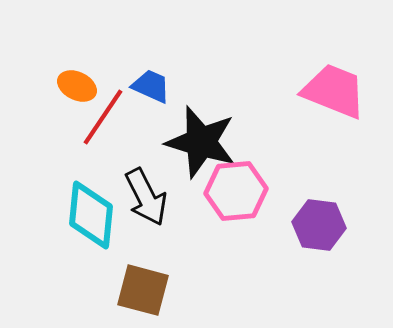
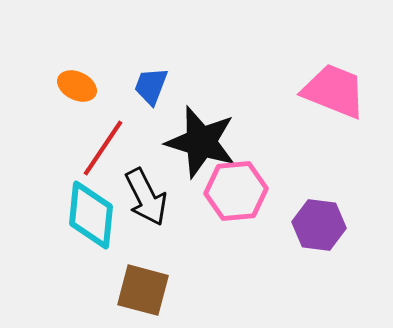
blue trapezoid: rotated 93 degrees counterclockwise
red line: moved 31 px down
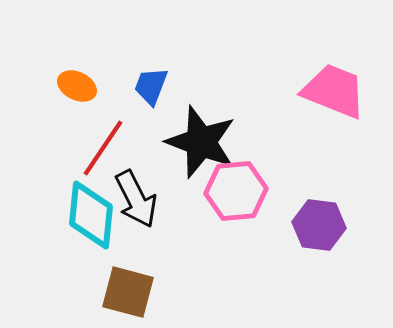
black star: rotated 4 degrees clockwise
black arrow: moved 10 px left, 2 px down
brown square: moved 15 px left, 2 px down
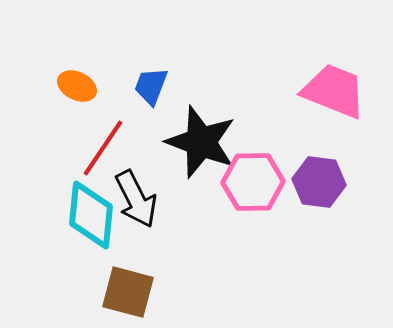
pink hexagon: moved 17 px right, 9 px up; rotated 4 degrees clockwise
purple hexagon: moved 43 px up
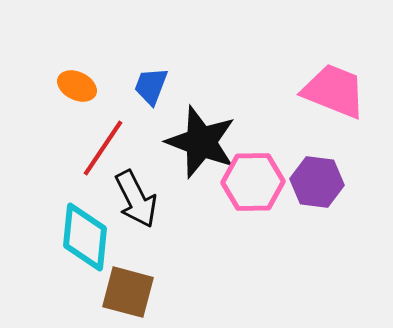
purple hexagon: moved 2 px left
cyan diamond: moved 6 px left, 22 px down
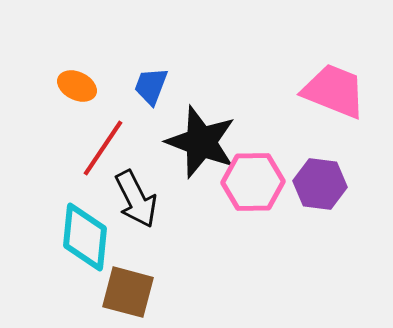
purple hexagon: moved 3 px right, 2 px down
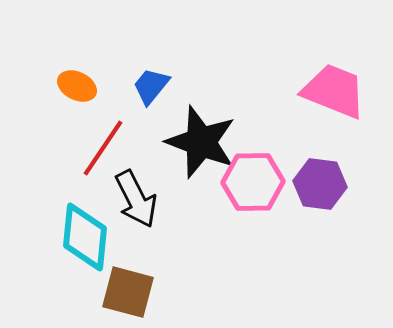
blue trapezoid: rotated 18 degrees clockwise
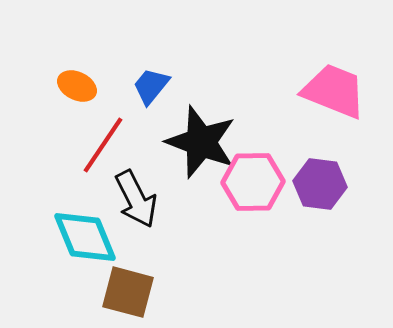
red line: moved 3 px up
cyan diamond: rotated 28 degrees counterclockwise
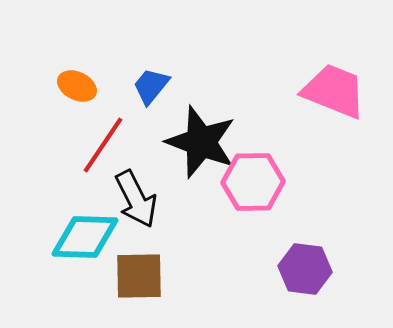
purple hexagon: moved 15 px left, 85 px down
cyan diamond: rotated 66 degrees counterclockwise
brown square: moved 11 px right, 16 px up; rotated 16 degrees counterclockwise
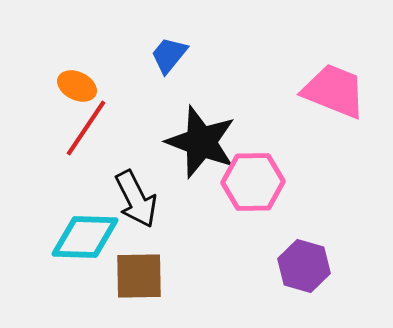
blue trapezoid: moved 18 px right, 31 px up
red line: moved 17 px left, 17 px up
purple hexagon: moved 1 px left, 3 px up; rotated 9 degrees clockwise
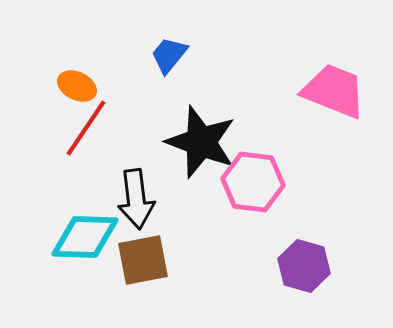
pink hexagon: rotated 8 degrees clockwise
black arrow: rotated 20 degrees clockwise
brown square: moved 4 px right, 16 px up; rotated 10 degrees counterclockwise
